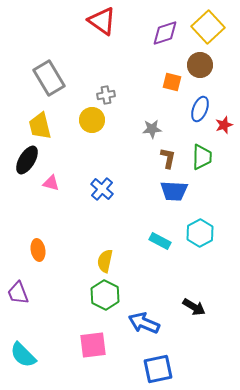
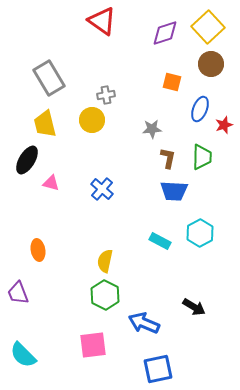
brown circle: moved 11 px right, 1 px up
yellow trapezoid: moved 5 px right, 2 px up
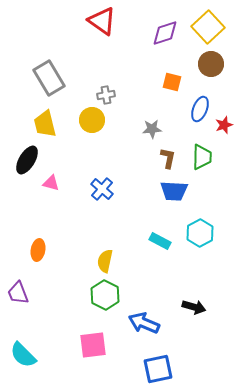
orange ellipse: rotated 20 degrees clockwise
black arrow: rotated 15 degrees counterclockwise
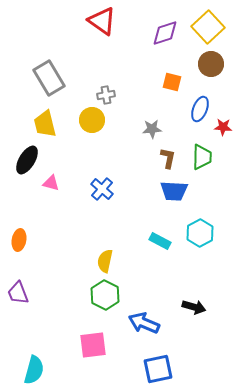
red star: moved 1 px left, 2 px down; rotated 24 degrees clockwise
orange ellipse: moved 19 px left, 10 px up
cyan semicircle: moved 11 px right, 15 px down; rotated 120 degrees counterclockwise
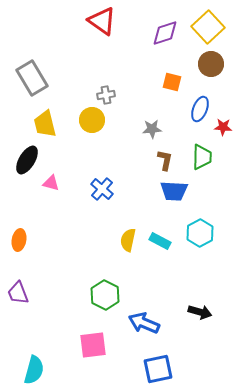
gray rectangle: moved 17 px left
brown L-shape: moved 3 px left, 2 px down
yellow semicircle: moved 23 px right, 21 px up
black arrow: moved 6 px right, 5 px down
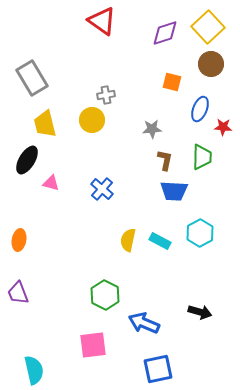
cyan semicircle: rotated 28 degrees counterclockwise
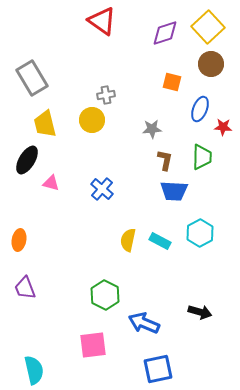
purple trapezoid: moved 7 px right, 5 px up
